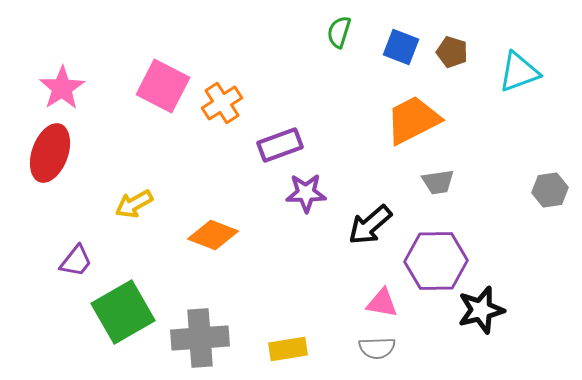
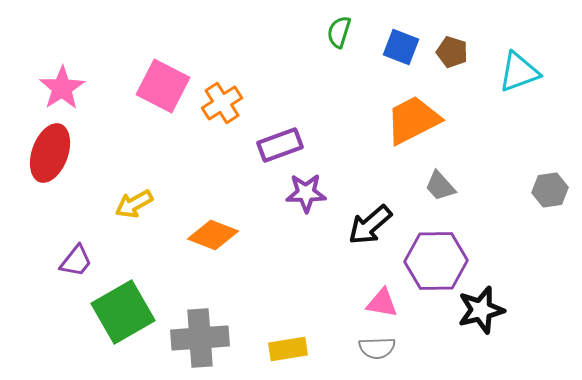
gray trapezoid: moved 2 px right, 4 px down; rotated 56 degrees clockwise
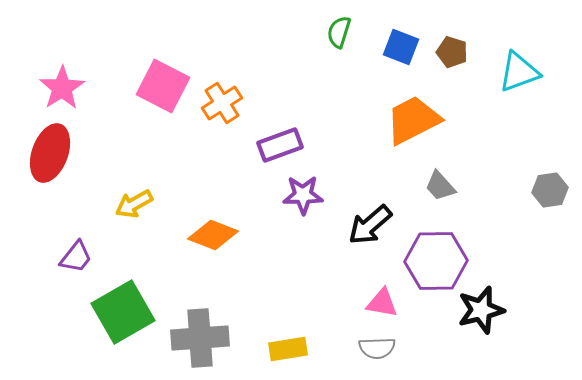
purple star: moved 3 px left, 2 px down
purple trapezoid: moved 4 px up
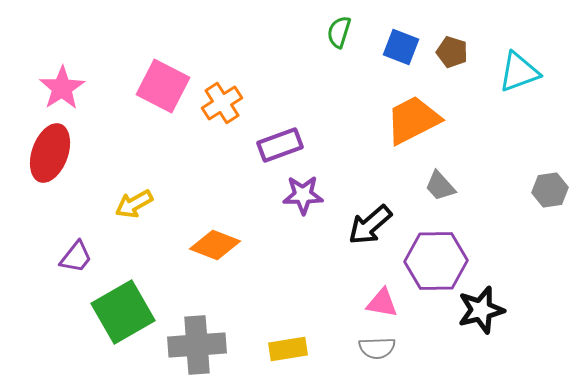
orange diamond: moved 2 px right, 10 px down
gray cross: moved 3 px left, 7 px down
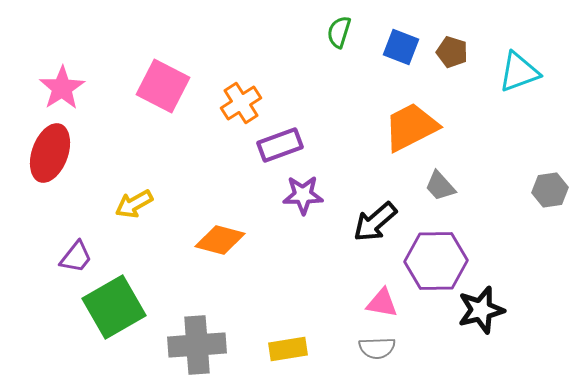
orange cross: moved 19 px right
orange trapezoid: moved 2 px left, 7 px down
black arrow: moved 5 px right, 3 px up
orange diamond: moved 5 px right, 5 px up; rotated 6 degrees counterclockwise
green square: moved 9 px left, 5 px up
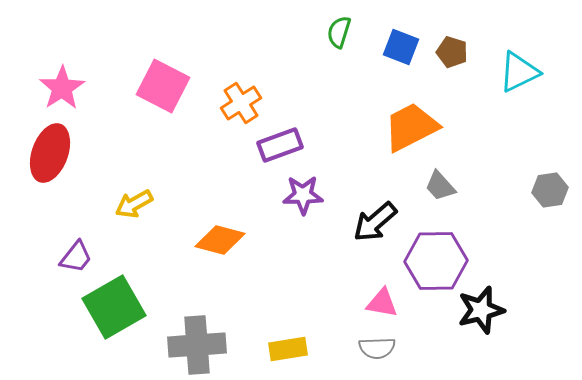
cyan triangle: rotated 6 degrees counterclockwise
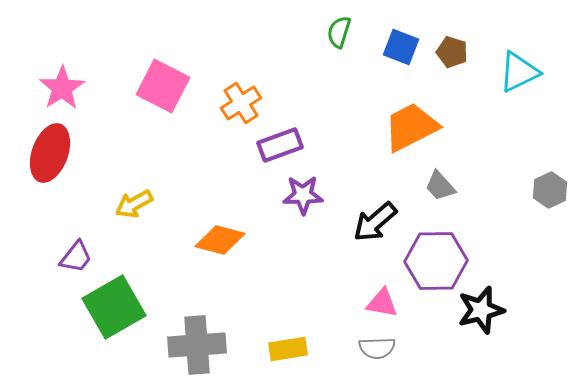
gray hexagon: rotated 16 degrees counterclockwise
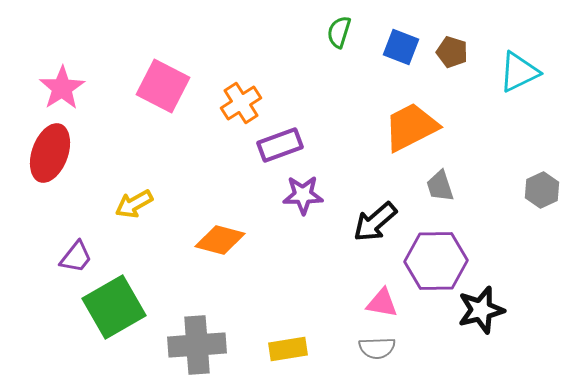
gray trapezoid: rotated 24 degrees clockwise
gray hexagon: moved 8 px left
